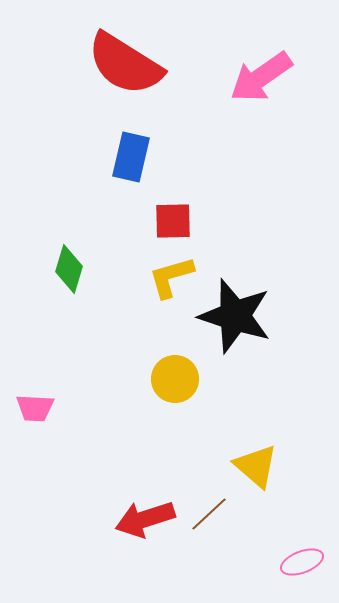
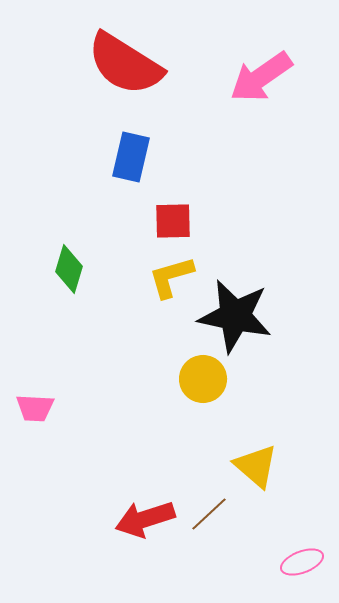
black star: rotated 6 degrees counterclockwise
yellow circle: moved 28 px right
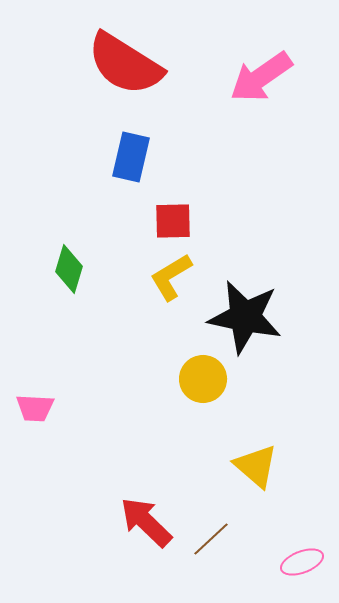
yellow L-shape: rotated 15 degrees counterclockwise
black star: moved 10 px right, 1 px down
brown line: moved 2 px right, 25 px down
red arrow: moved 1 px right, 3 px down; rotated 62 degrees clockwise
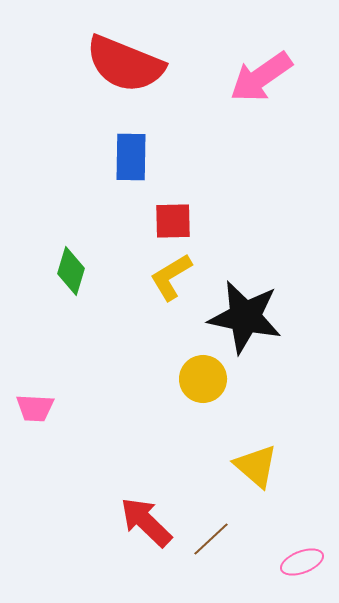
red semicircle: rotated 10 degrees counterclockwise
blue rectangle: rotated 12 degrees counterclockwise
green diamond: moved 2 px right, 2 px down
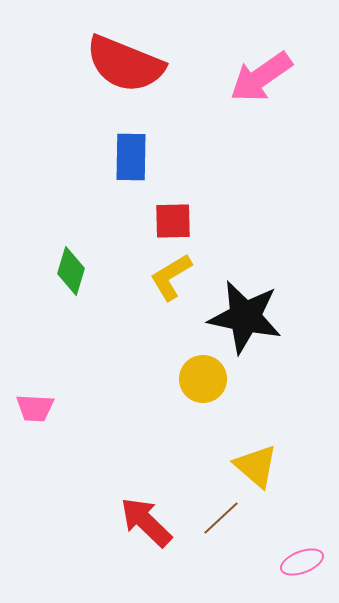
brown line: moved 10 px right, 21 px up
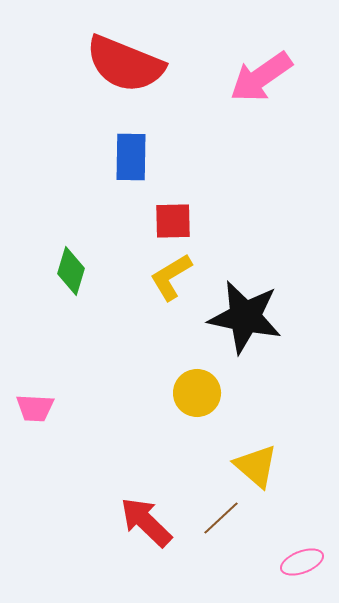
yellow circle: moved 6 px left, 14 px down
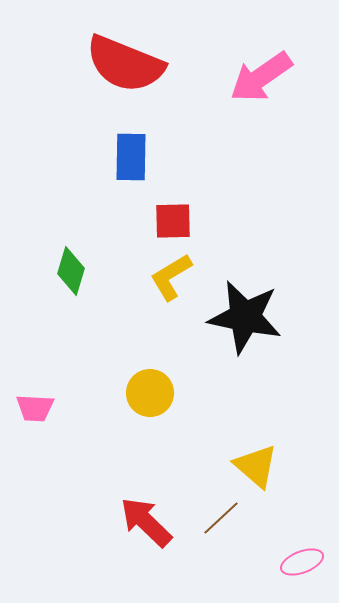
yellow circle: moved 47 px left
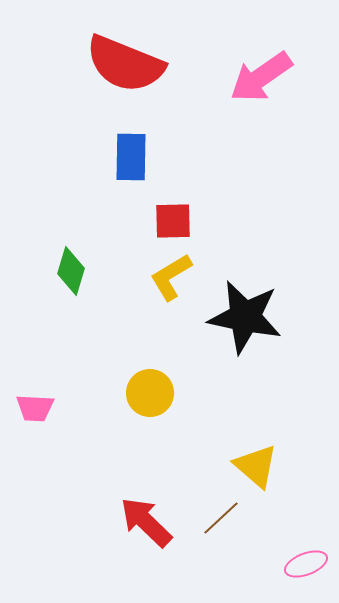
pink ellipse: moved 4 px right, 2 px down
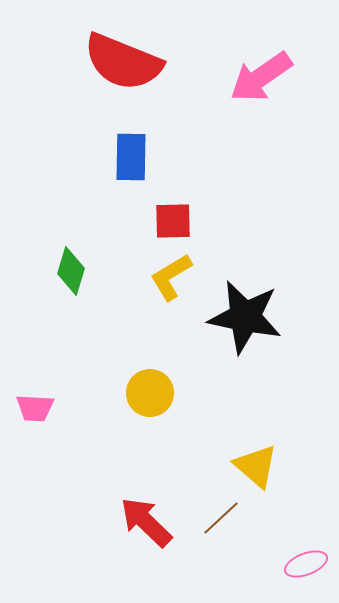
red semicircle: moved 2 px left, 2 px up
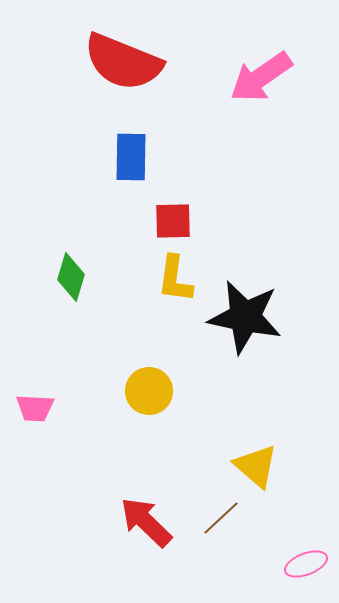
green diamond: moved 6 px down
yellow L-shape: moved 4 px right, 2 px down; rotated 51 degrees counterclockwise
yellow circle: moved 1 px left, 2 px up
